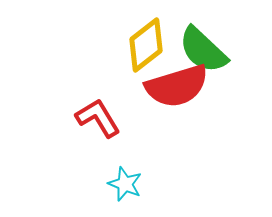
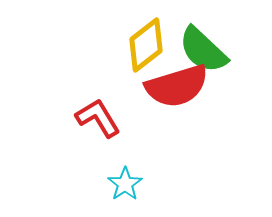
cyan star: rotated 16 degrees clockwise
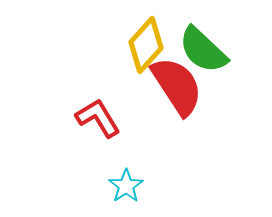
yellow diamond: rotated 10 degrees counterclockwise
red semicircle: rotated 106 degrees counterclockwise
cyan star: moved 1 px right, 2 px down
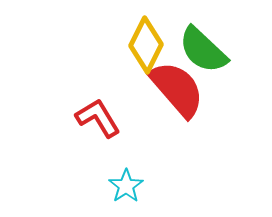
yellow diamond: rotated 16 degrees counterclockwise
red semicircle: moved 3 px down; rotated 8 degrees counterclockwise
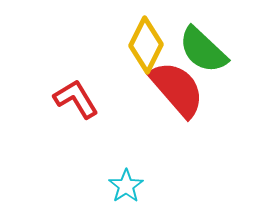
red L-shape: moved 22 px left, 19 px up
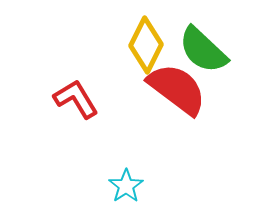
red semicircle: rotated 12 degrees counterclockwise
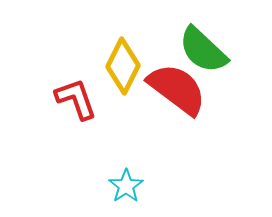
yellow diamond: moved 23 px left, 21 px down
red L-shape: rotated 12 degrees clockwise
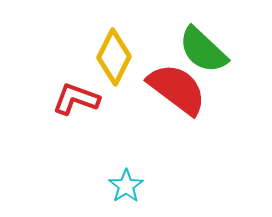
yellow diamond: moved 9 px left, 9 px up
red L-shape: rotated 51 degrees counterclockwise
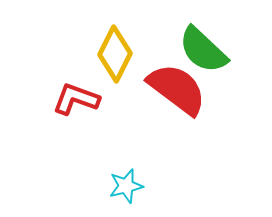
yellow diamond: moved 1 px right, 3 px up
cyan star: rotated 20 degrees clockwise
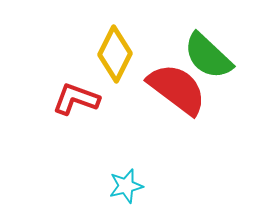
green semicircle: moved 5 px right, 6 px down
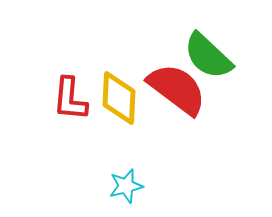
yellow diamond: moved 4 px right, 44 px down; rotated 24 degrees counterclockwise
red L-shape: moved 6 px left; rotated 105 degrees counterclockwise
